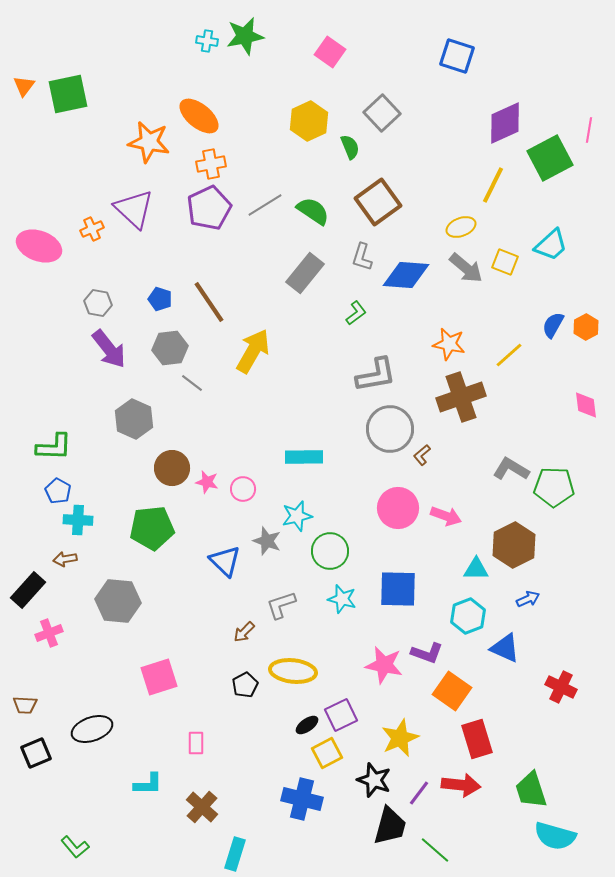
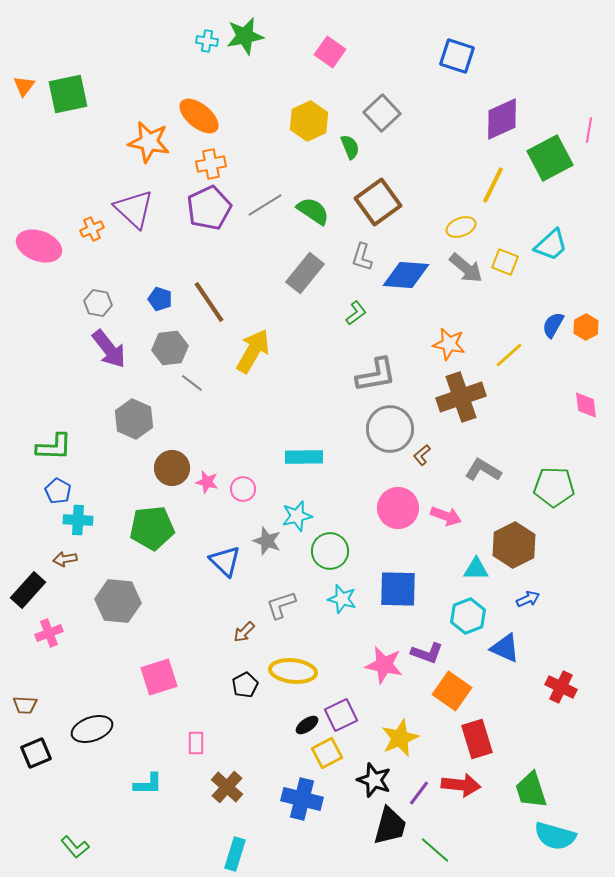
purple diamond at (505, 123): moved 3 px left, 4 px up
gray L-shape at (511, 469): moved 28 px left, 1 px down
brown cross at (202, 807): moved 25 px right, 20 px up
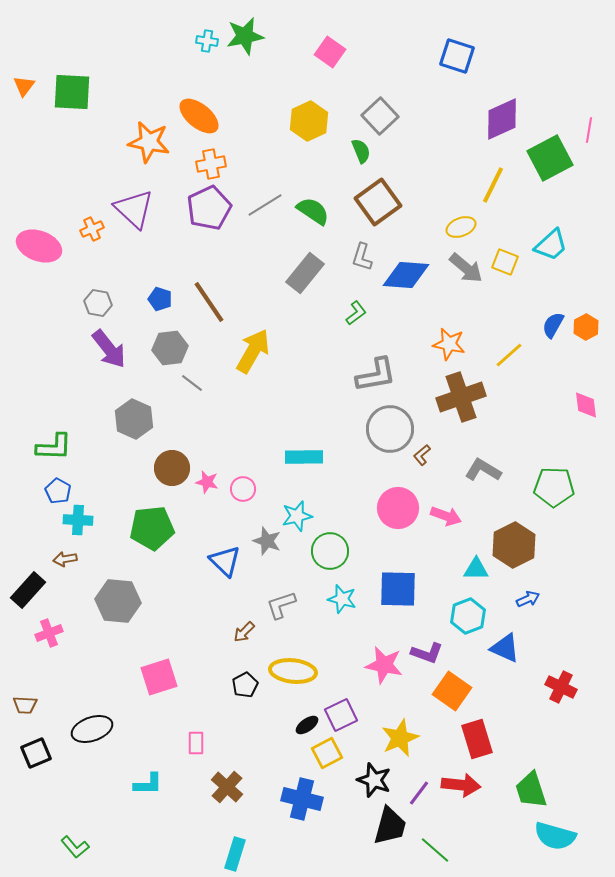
green square at (68, 94): moved 4 px right, 2 px up; rotated 15 degrees clockwise
gray square at (382, 113): moved 2 px left, 3 px down
green semicircle at (350, 147): moved 11 px right, 4 px down
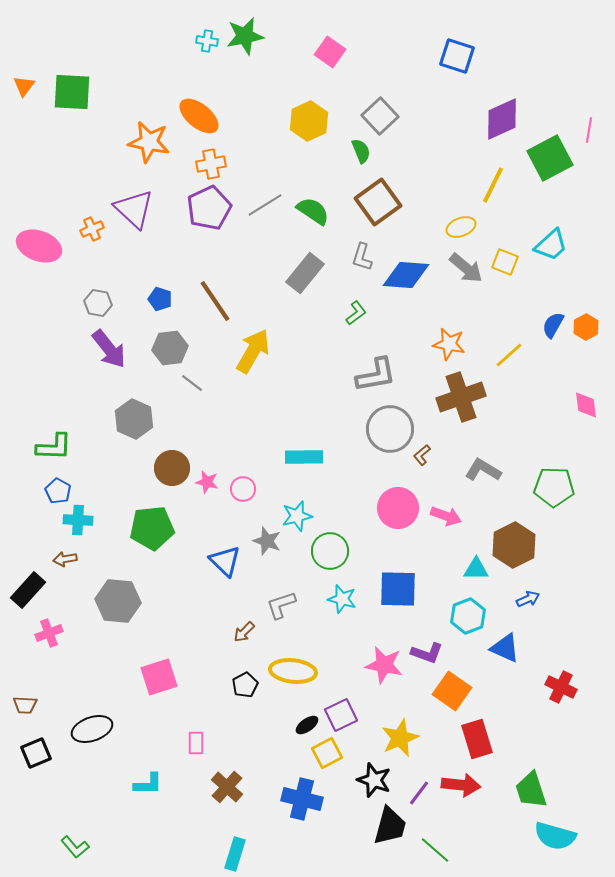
brown line at (209, 302): moved 6 px right, 1 px up
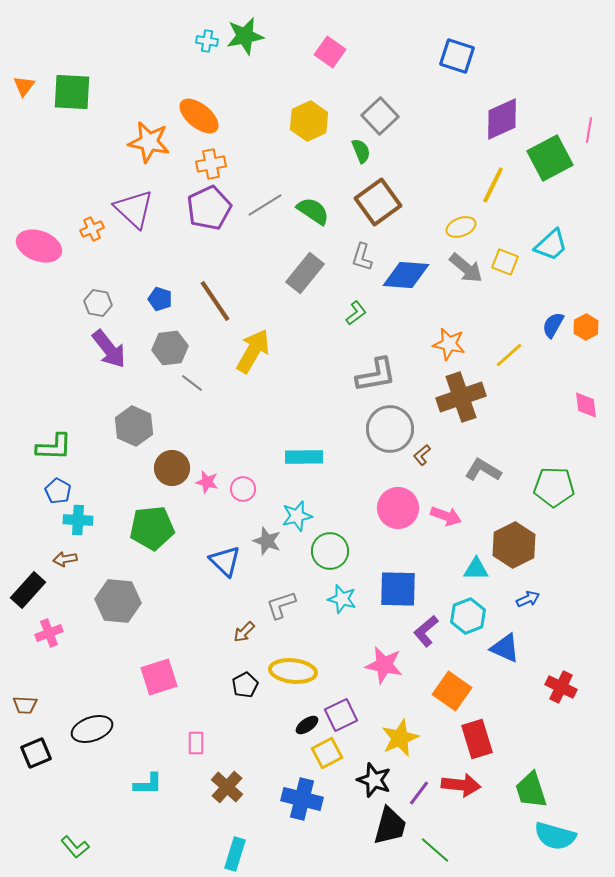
gray hexagon at (134, 419): moved 7 px down
purple L-shape at (427, 653): moved 1 px left, 22 px up; rotated 120 degrees clockwise
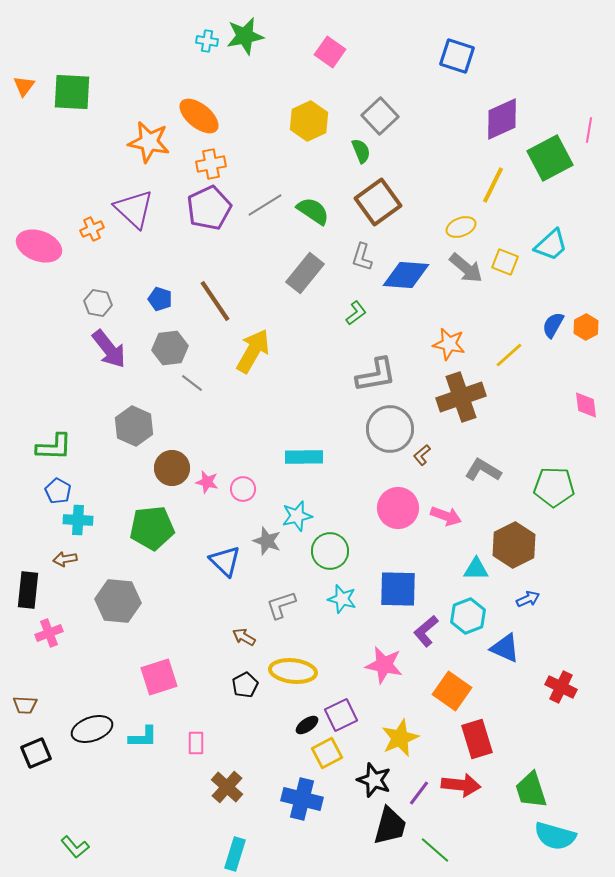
black rectangle at (28, 590): rotated 36 degrees counterclockwise
brown arrow at (244, 632): moved 5 px down; rotated 75 degrees clockwise
cyan L-shape at (148, 784): moved 5 px left, 47 px up
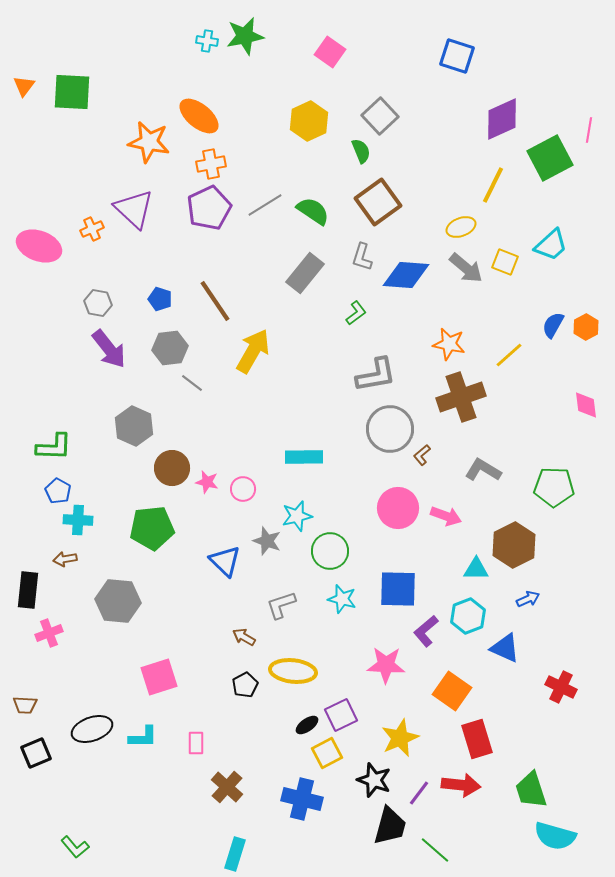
pink star at (384, 665): moved 2 px right; rotated 9 degrees counterclockwise
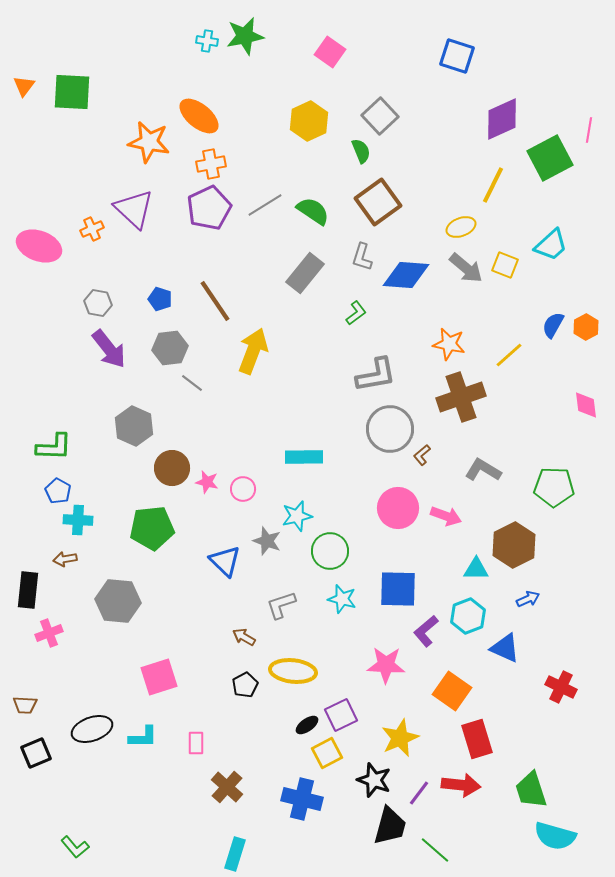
yellow square at (505, 262): moved 3 px down
yellow arrow at (253, 351): rotated 9 degrees counterclockwise
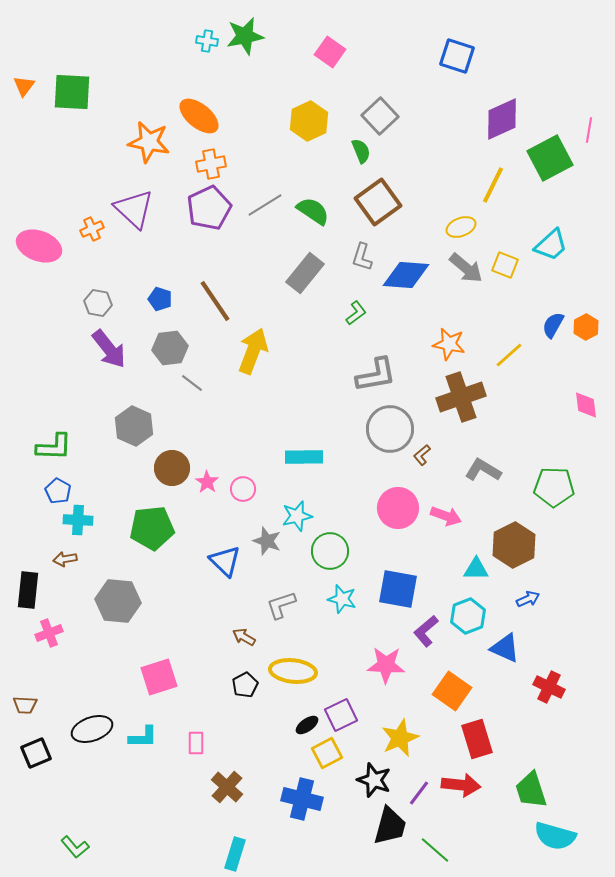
pink star at (207, 482): rotated 20 degrees clockwise
blue square at (398, 589): rotated 9 degrees clockwise
red cross at (561, 687): moved 12 px left
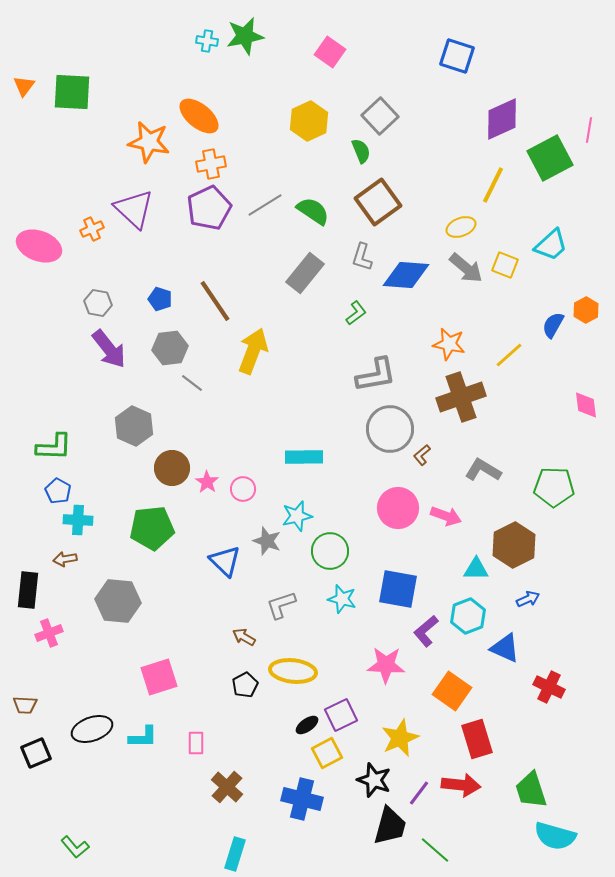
orange hexagon at (586, 327): moved 17 px up
